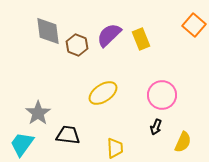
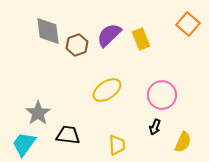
orange square: moved 6 px left, 1 px up
brown hexagon: rotated 20 degrees clockwise
yellow ellipse: moved 4 px right, 3 px up
black arrow: moved 1 px left
cyan trapezoid: moved 2 px right
yellow trapezoid: moved 2 px right, 3 px up
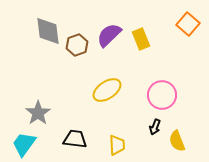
black trapezoid: moved 7 px right, 4 px down
yellow semicircle: moved 6 px left, 1 px up; rotated 135 degrees clockwise
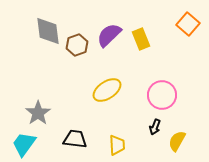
yellow semicircle: rotated 50 degrees clockwise
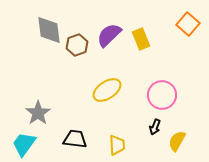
gray diamond: moved 1 px right, 1 px up
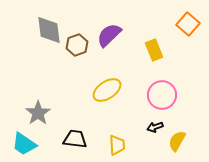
yellow rectangle: moved 13 px right, 11 px down
black arrow: rotated 49 degrees clockwise
cyan trapezoid: rotated 92 degrees counterclockwise
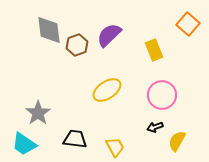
yellow trapezoid: moved 2 px left, 2 px down; rotated 25 degrees counterclockwise
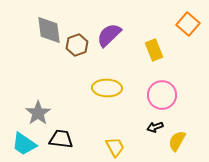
yellow ellipse: moved 2 px up; rotated 36 degrees clockwise
black trapezoid: moved 14 px left
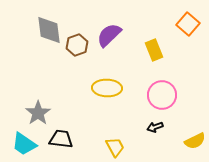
yellow semicircle: moved 18 px right; rotated 145 degrees counterclockwise
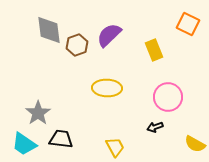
orange square: rotated 15 degrees counterclockwise
pink circle: moved 6 px right, 2 px down
yellow semicircle: moved 3 px down; rotated 55 degrees clockwise
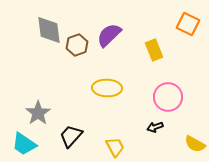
black trapezoid: moved 10 px right, 3 px up; rotated 55 degrees counterclockwise
